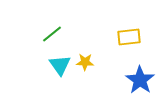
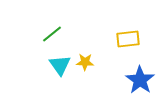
yellow rectangle: moved 1 px left, 2 px down
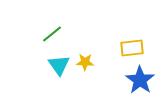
yellow rectangle: moved 4 px right, 9 px down
cyan triangle: moved 1 px left
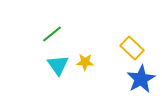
yellow rectangle: rotated 50 degrees clockwise
cyan triangle: moved 1 px left
blue star: moved 1 px right, 1 px up; rotated 8 degrees clockwise
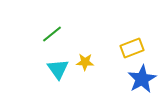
yellow rectangle: rotated 65 degrees counterclockwise
cyan triangle: moved 4 px down
blue star: moved 1 px right
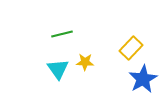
green line: moved 10 px right; rotated 25 degrees clockwise
yellow rectangle: moved 1 px left; rotated 25 degrees counterclockwise
blue star: moved 1 px right
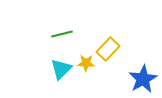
yellow rectangle: moved 23 px left, 1 px down
yellow star: moved 1 px right, 1 px down
cyan triangle: moved 3 px right; rotated 20 degrees clockwise
